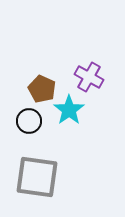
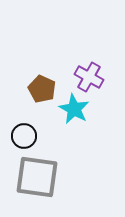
cyan star: moved 5 px right, 1 px up; rotated 8 degrees counterclockwise
black circle: moved 5 px left, 15 px down
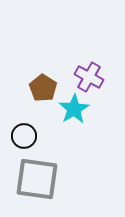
brown pentagon: moved 1 px right, 1 px up; rotated 8 degrees clockwise
cyan star: rotated 12 degrees clockwise
gray square: moved 2 px down
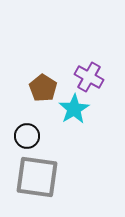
black circle: moved 3 px right
gray square: moved 2 px up
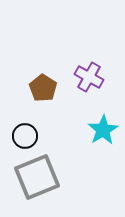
cyan star: moved 29 px right, 21 px down
black circle: moved 2 px left
gray square: rotated 30 degrees counterclockwise
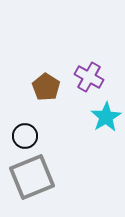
brown pentagon: moved 3 px right, 1 px up
cyan star: moved 3 px right, 13 px up
gray square: moved 5 px left
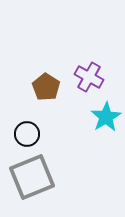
black circle: moved 2 px right, 2 px up
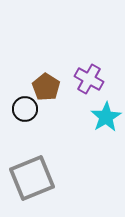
purple cross: moved 2 px down
black circle: moved 2 px left, 25 px up
gray square: moved 1 px down
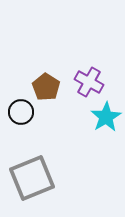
purple cross: moved 3 px down
black circle: moved 4 px left, 3 px down
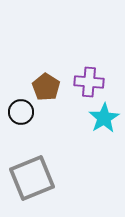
purple cross: rotated 24 degrees counterclockwise
cyan star: moved 2 px left, 1 px down
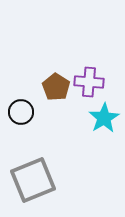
brown pentagon: moved 10 px right
gray square: moved 1 px right, 2 px down
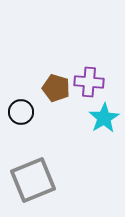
brown pentagon: moved 1 px down; rotated 16 degrees counterclockwise
